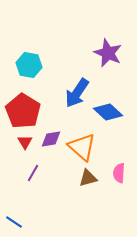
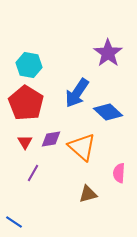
purple star: rotated 12 degrees clockwise
red pentagon: moved 3 px right, 8 px up
brown triangle: moved 16 px down
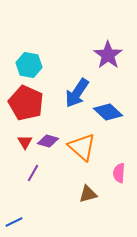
purple star: moved 2 px down
red pentagon: rotated 8 degrees counterclockwise
purple diamond: moved 3 px left, 2 px down; rotated 25 degrees clockwise
blue line: rotated 60 degrees counterclockwise
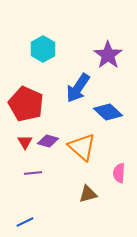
cyan hexagon: moved 14 px right, 16 px up; rotated 20 degrees clockwise
blue arrow: moved 1 px right, 5 px up
red pentagon: moved 1 px down
purple line: rotated 54 degrees clockwise
blue line: moved 11 px right
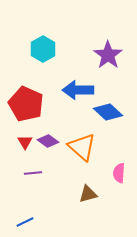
blue arrow: moved 2 px down; rotated 56 degrees clockwise
purple diamond: rotated 20 degrees clockwise
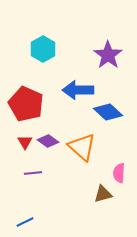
brown triangle: moved 15 px right
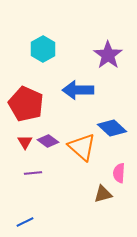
blue diamond: moved 4 px right, 16 px down
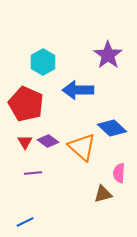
cyan hexagon: moved 13 px down
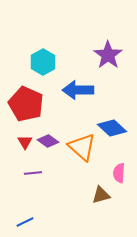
brown triangle: moved 2 px left, 1 px down
